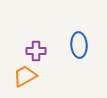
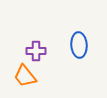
orange trapezoid: rotated 100 degrees counterclockwise
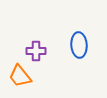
orange trapezoid: moved 5 px left
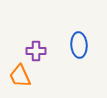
orange trapezoid: rotated 15 degrees clockwise
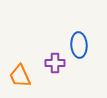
purple cross: moved 19 px right, 12 px down
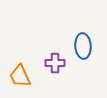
blue ellipse: moved 4 px right, 1 px down
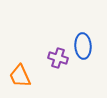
purple cross: moved 3 px right, 5 px up; rotated 18 degrees clockwise
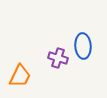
orange trapezoid: rotated 130 degrees counterclockwise
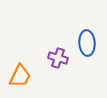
blue ellipse: moved 4 px right, 3 px up
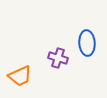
orange trapezoid: rotated 40 degrees clockwise
